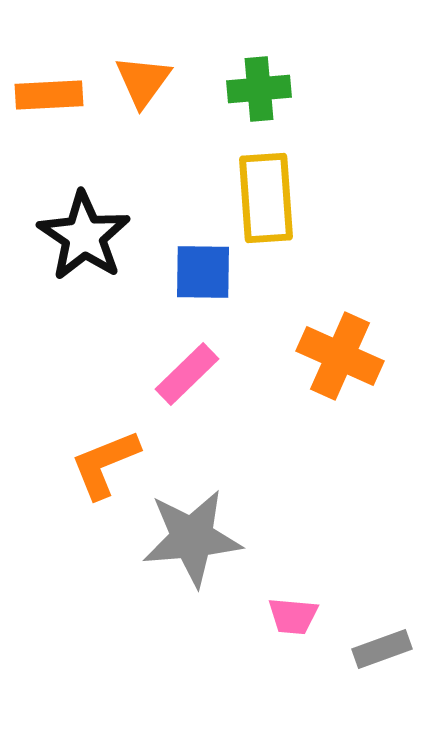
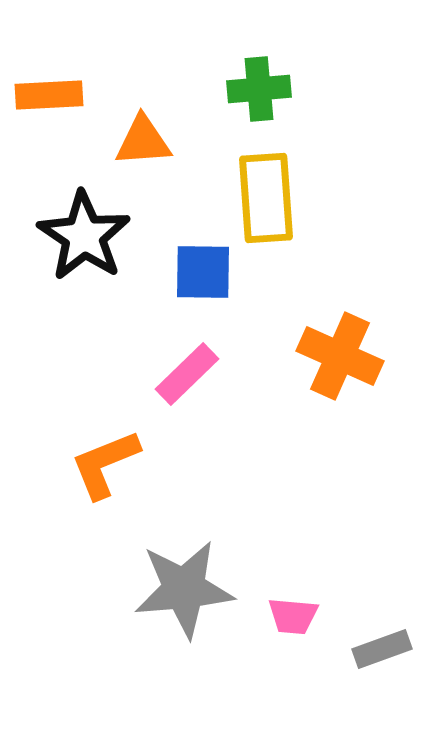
orange triangle: moved 60 px down; rotated 50 degrees clockwise
gray star: moved 8 px left, 51 px down
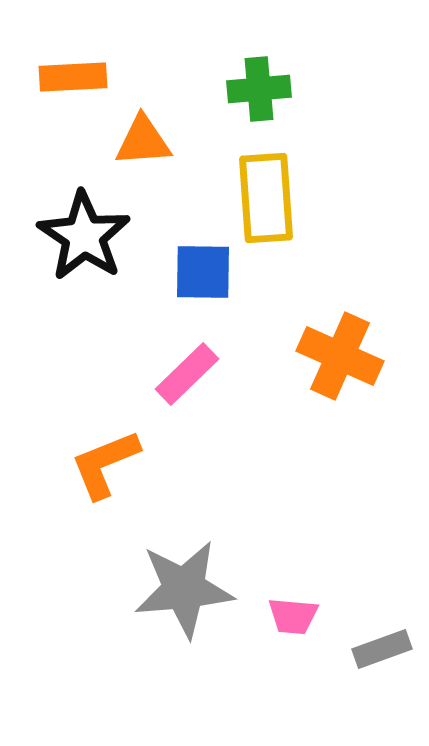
orange rectangle: moved 24 px right, 18 px up
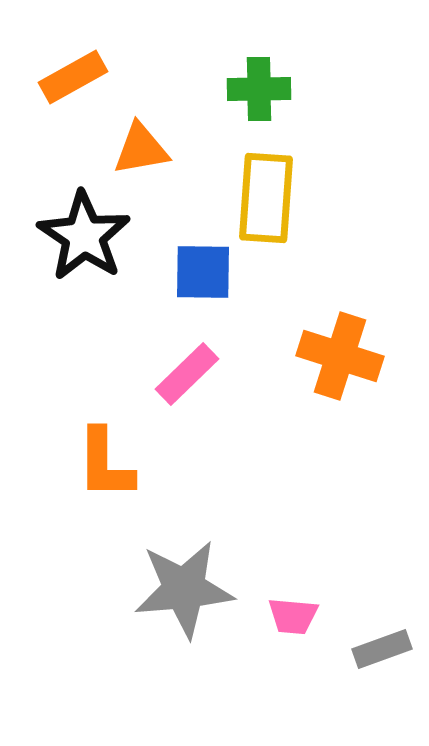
orange rectangle: rotated 26 degrees counterclockwise
green cross: rotated 4 degrees clockwise
orange triangle: moved 2 px left, 8 px down; rotated 6 degrees counterclockwise
yellow rectangle: rotated 8 degrees clockwise
orange cross: rotated 6 degrees counterclockwise
orange L-shape: rotated 68 degrees counterclockwise
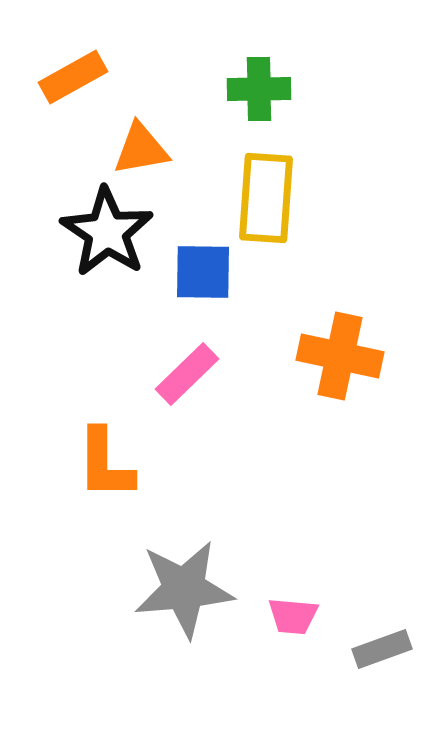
black star: moved 23 px right, 4 px up
orange cross: rotated 6 degrees counterclockwise
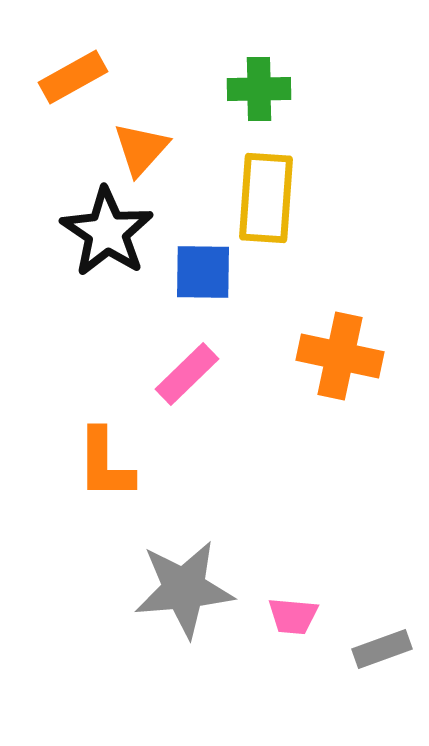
orange triangle: rotated 38 degrees counterclockwise
